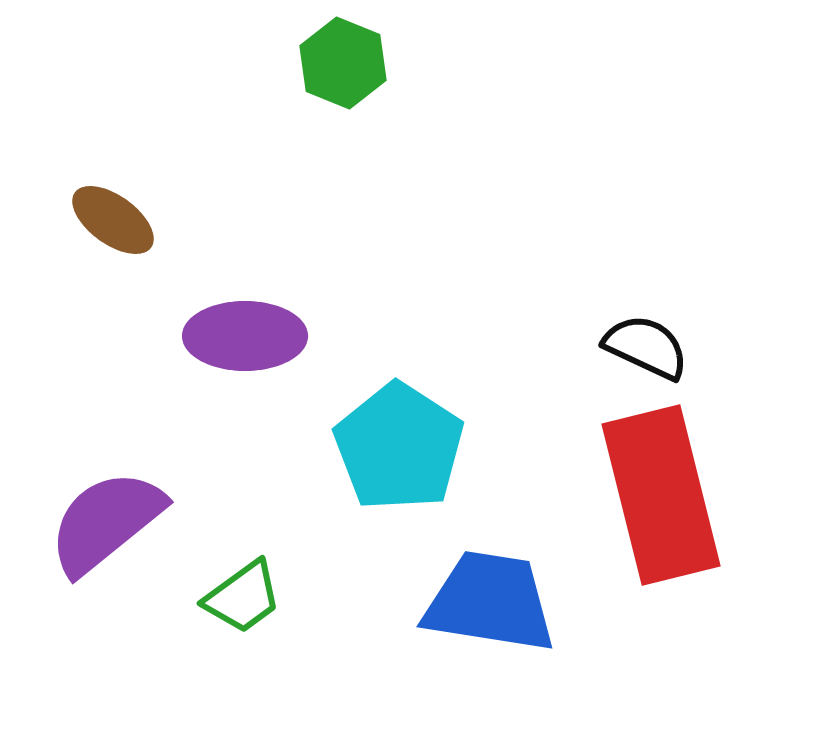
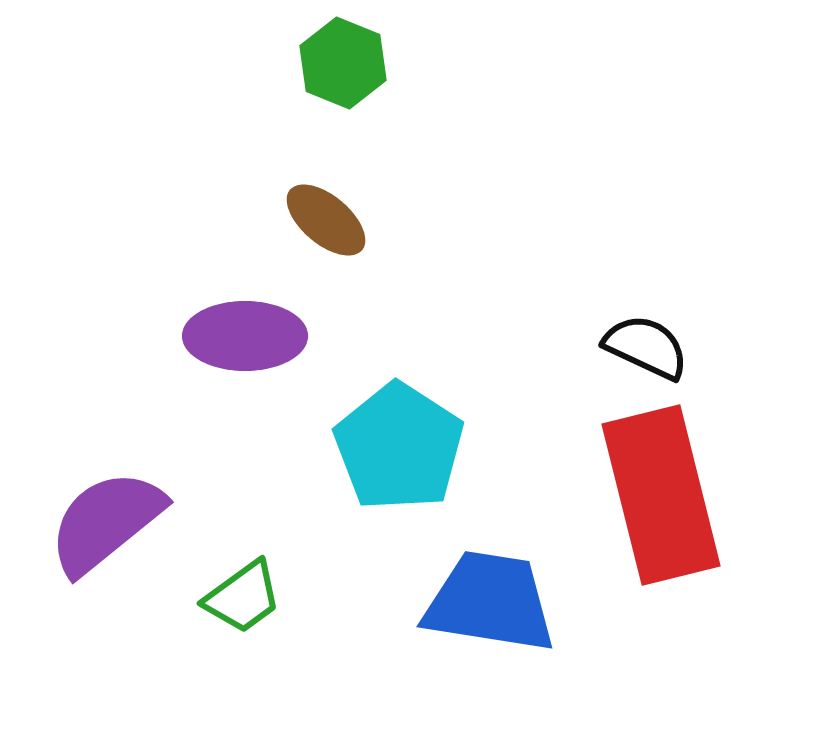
brown ellipse: moved 213 px right; rotated 4 degrees clockwise
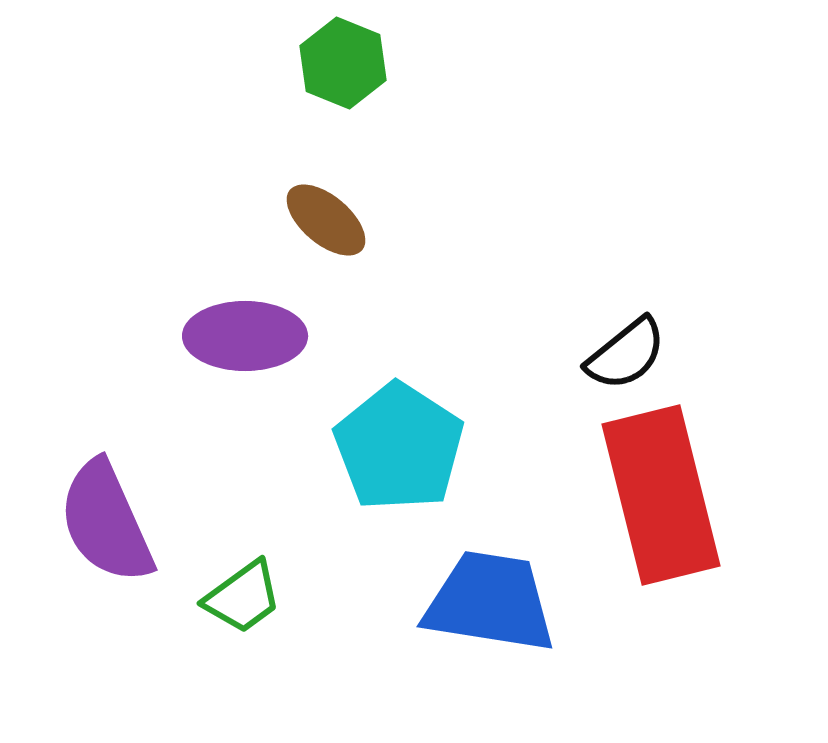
black semicircle: moved 20 px left, 7 px down; rotated 116 degrees clockwise
purple semicircle: rotated 75 degrees counterclockwise
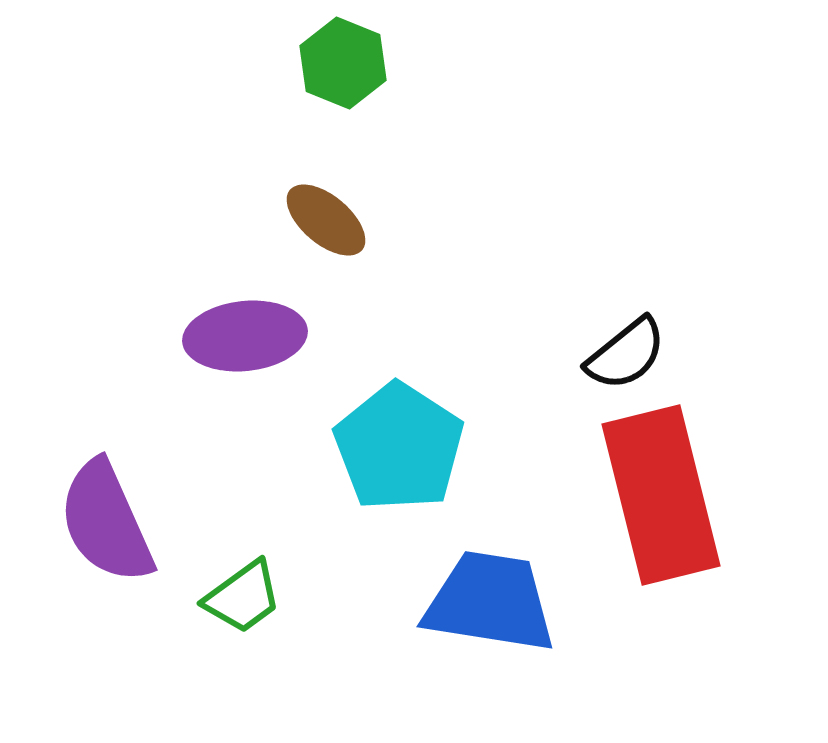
purple ellipse: rotated 6 degrees counterclockwise
